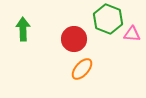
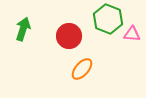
green arrow: rotated 20 degrees clockwise
red circle: moved 5 px left, 3 px up
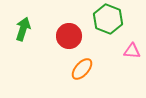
pink triangle: moved 17 px down
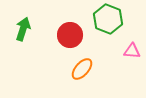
red circle: moved 1 px right, 1 px up
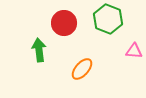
green arrow: moved 16 px right, 21 px down; rotated 25 degrees counterclockwise
red circle: moved 6 px left, 12 px up
pink triangle: moved 2 px right
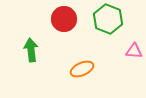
red circle: moved 4 px up
green arrow: moved 8 px left
orange ellipse: rotated 25 degrees clockwise
